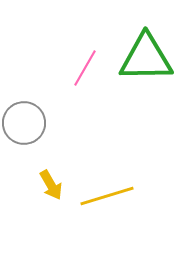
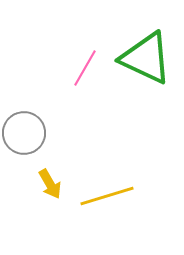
green triangle: rotated 26 degrees clockwise
gray circle: moved 10 px down
yellow arrow: moved 1 px left, 1 px up
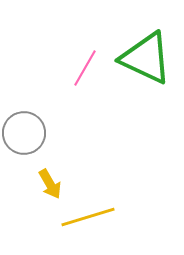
yellow line: moved 19 px left, 21 px down
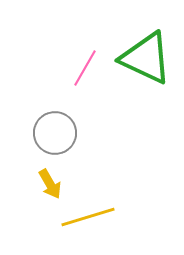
gray circle: moved 31 px right
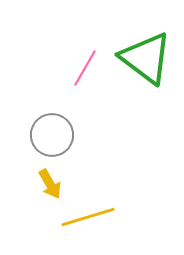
green triangle: rotated 12 degrees clockwise
gray circle: moved 3 px left, 2 px down
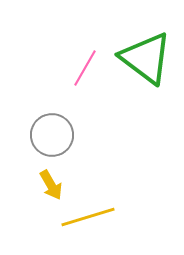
yellow arrow: moved 1 px right, 1 px down
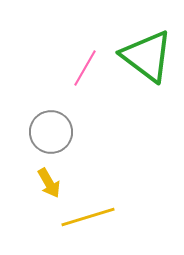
green triangle: moved 1 px right, 2 px up
gray circle: moved 1 px left, 3 px up
yellow arrow: moved 2 px left, 2 px up
